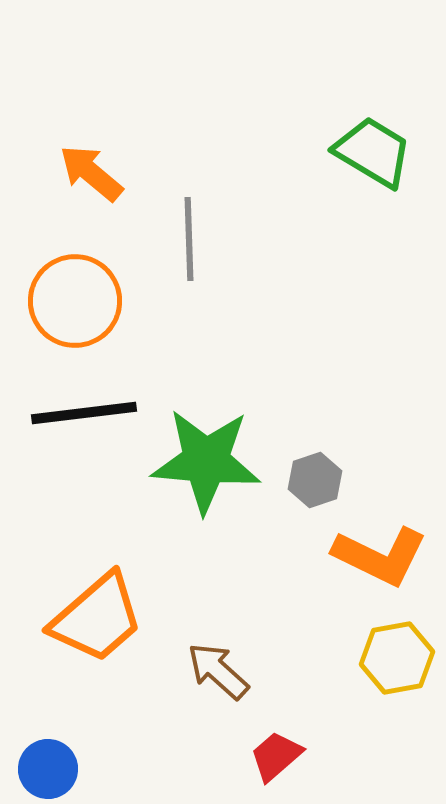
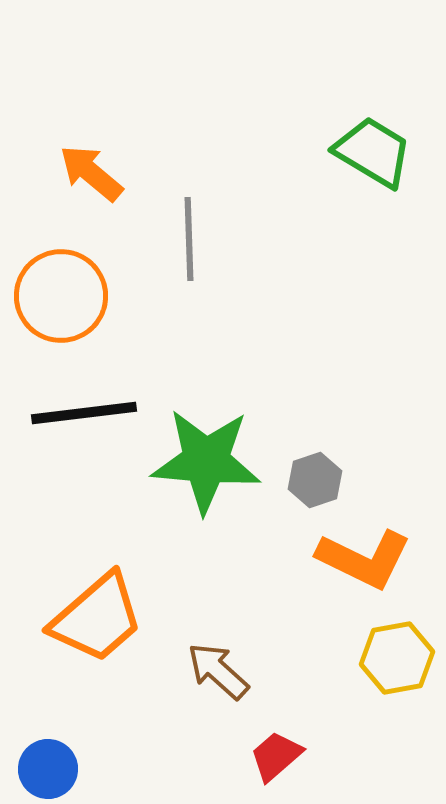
orange circle: moved 14 px left, 5 px up
orange L-shape: moved 16 px left, 3 px down
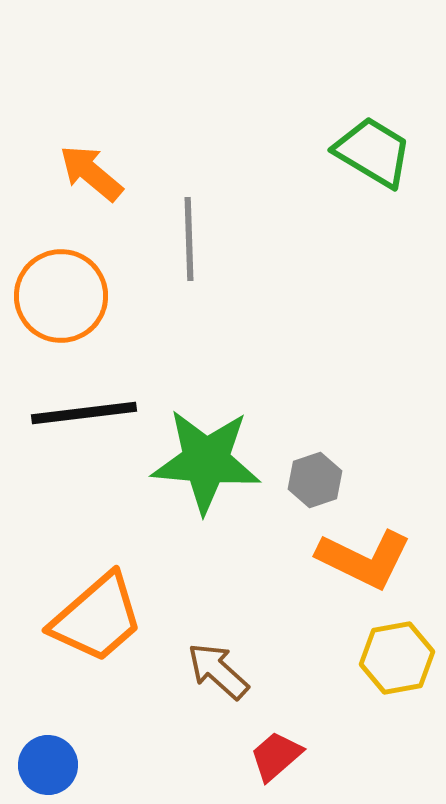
blue circle: moved 4 px up
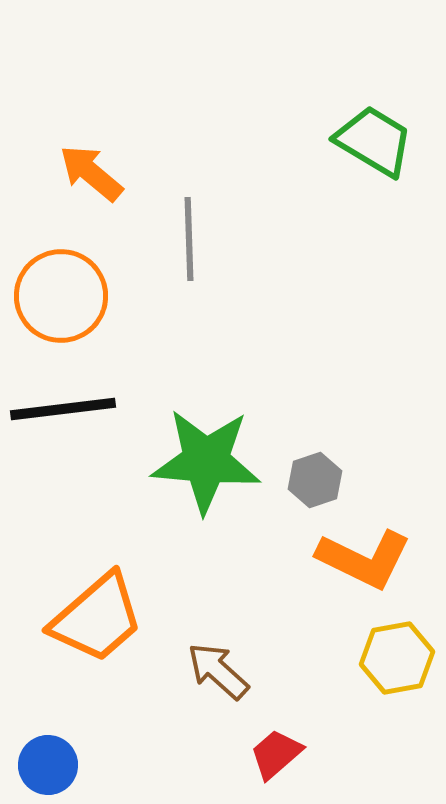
green trapezoid: moved 1 px right, 11 px up
black line: moved 21 px left, 4 px up
red trapezoid: moved 2 px up
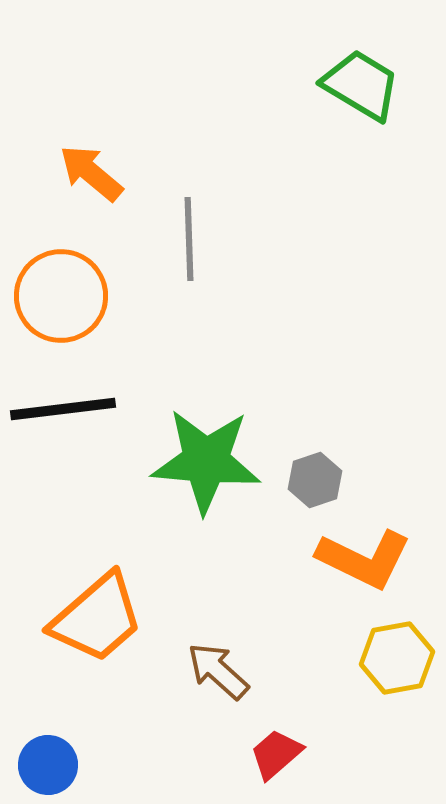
green trapezoid: moved 13 px left, 56 px up
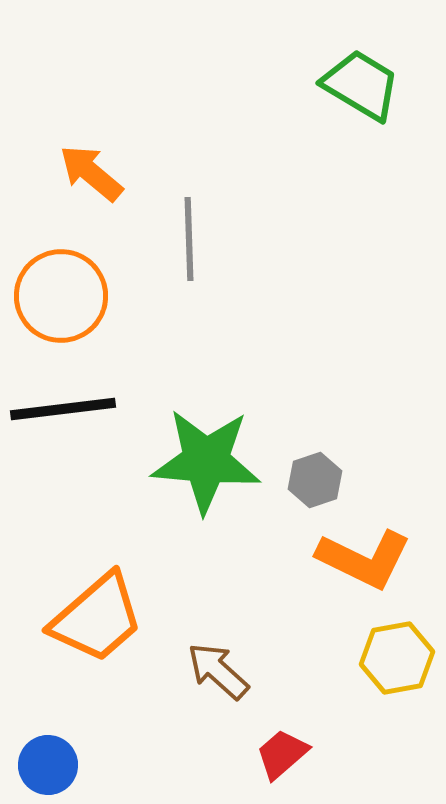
red trapezoid: moved 6 px right
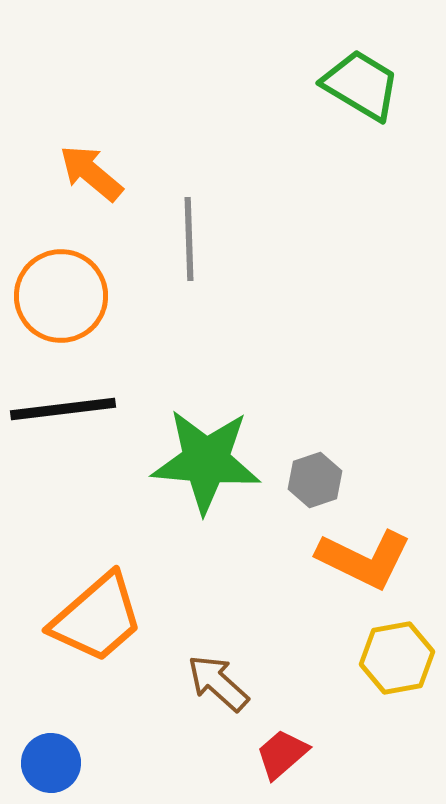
brown arrow: moved 12 px down
blue circle: moved 3 px right, 2 px up
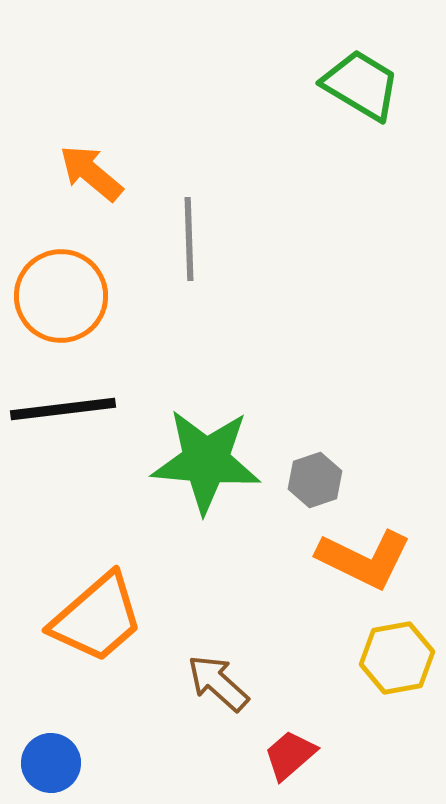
red trapezoid: moved 8 px right, 1 px down
